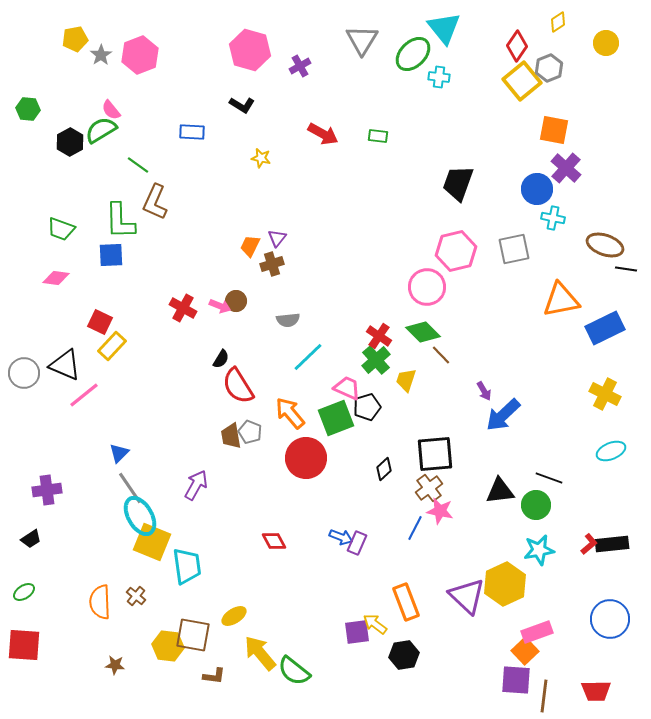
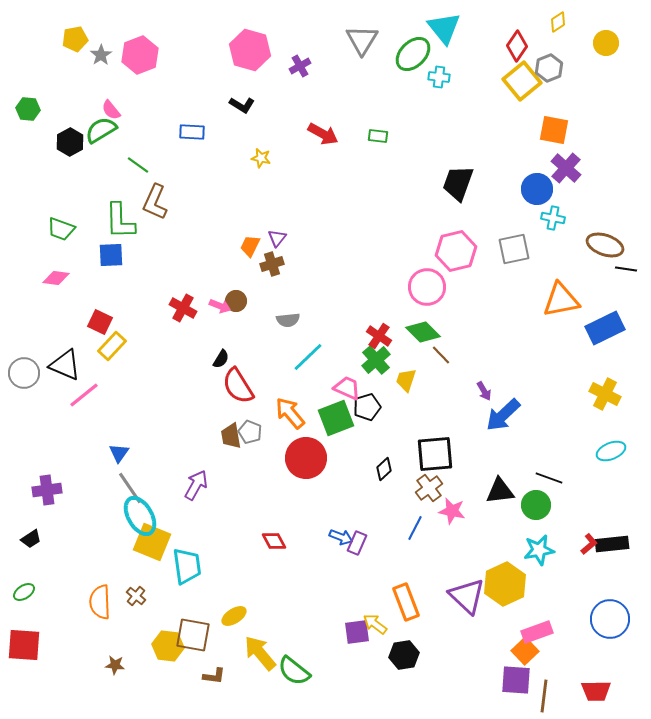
blue triangle at (119, 453): rotated 10 degrees counterclockwise
pink star at (440, 511): moved 12 px right
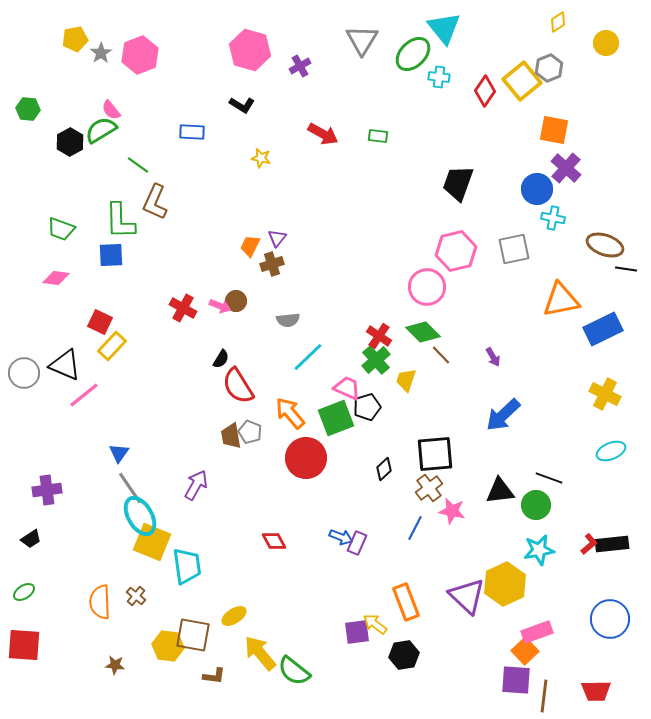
red diamond at (517, 46): moved 32 px left, 45 px down
gray star at (101, 55): moved 2 px up
blue rectangle at (605, 328): moved 2 px left, 1 px down
purple arrow at (484, 391): moved 9 px right, 34 px up
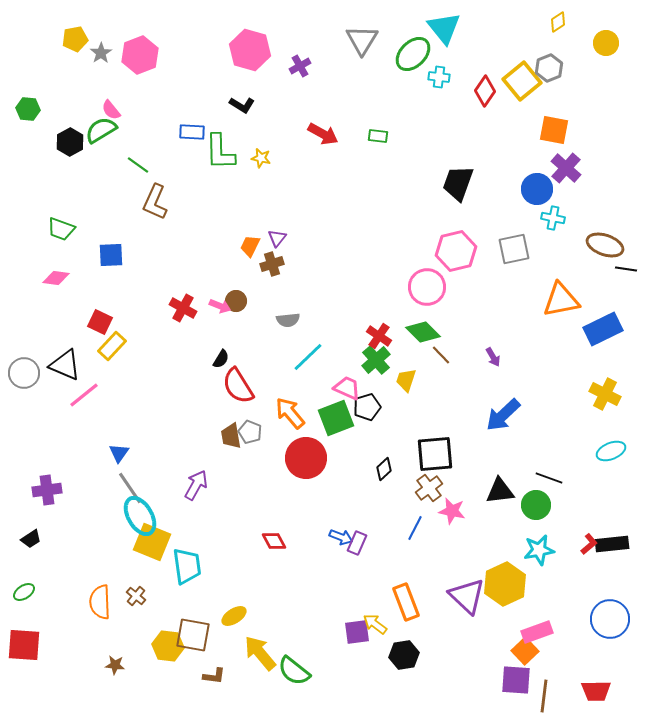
green L-shape at (120, 221): moved 100 px right, 69 px up
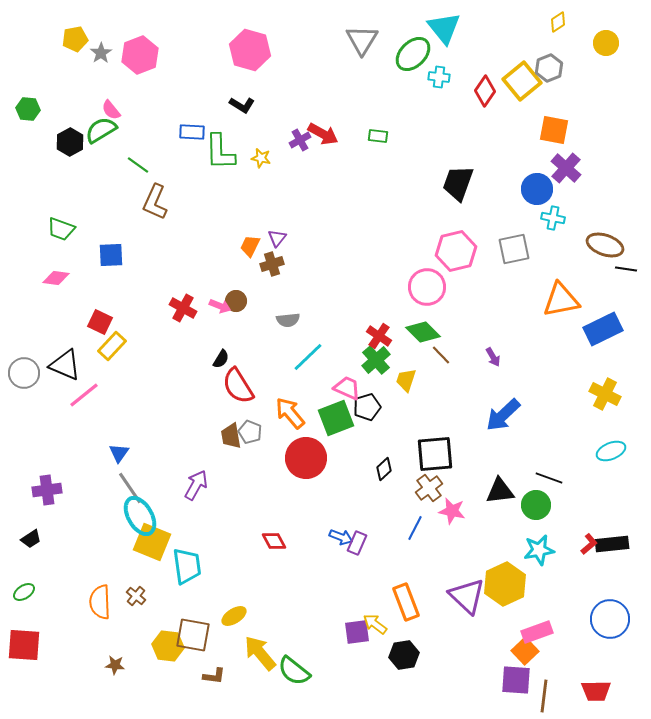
purple cross at (300, 66): moved 74 px down
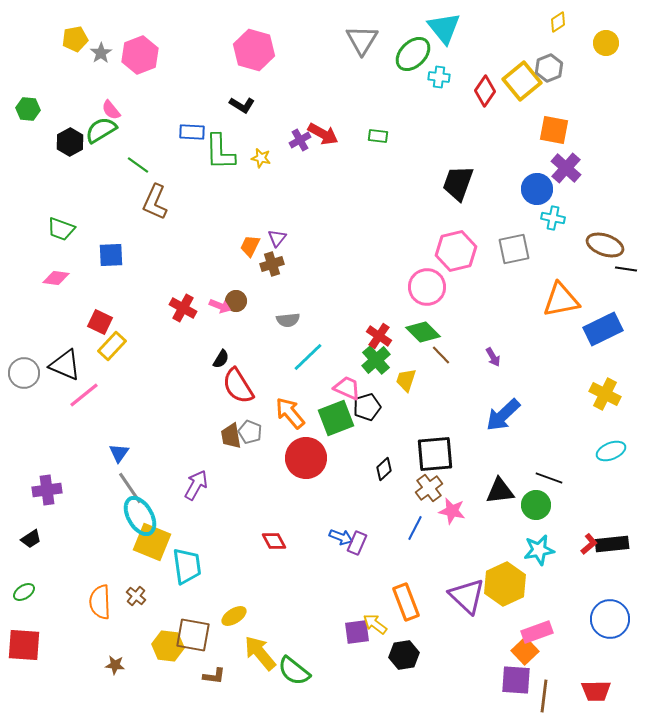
pink hexagon at (250, 50): moved 4 px right
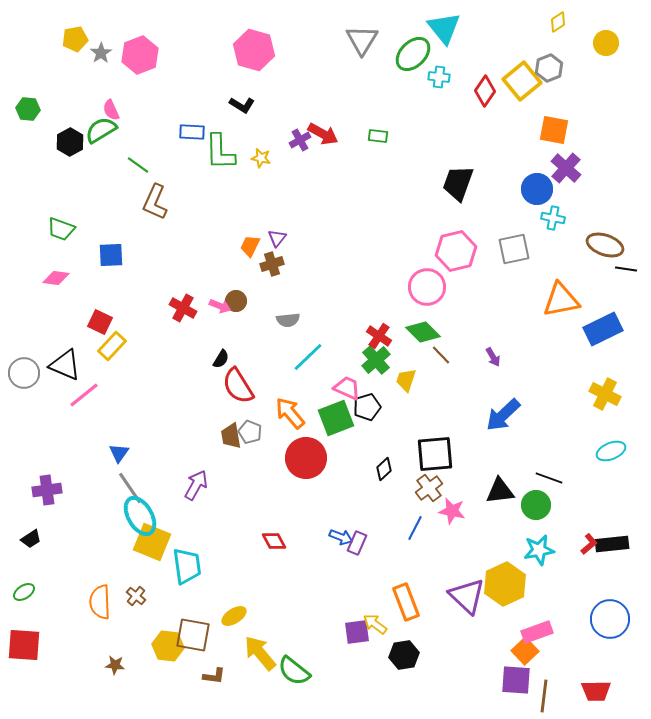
pink semicircle at (111, 110): rotated 15 degrees clockwise
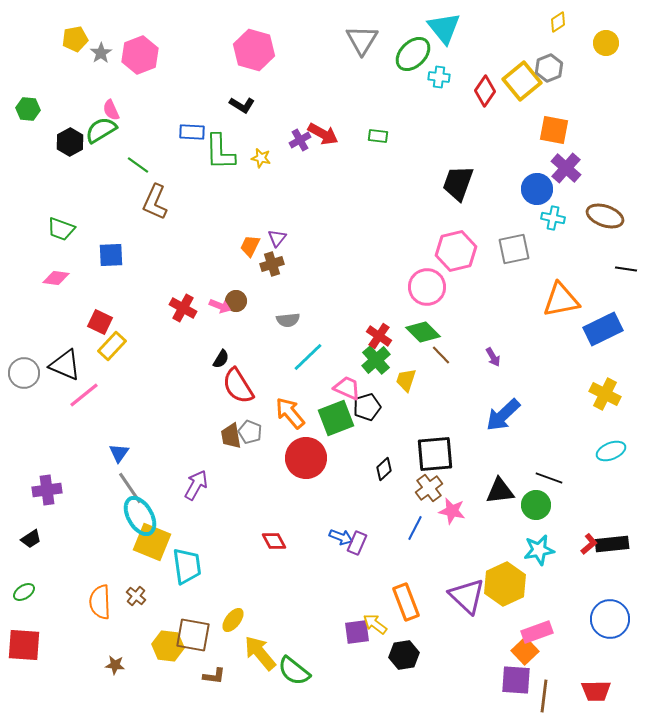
brown ellipse at (605, 245): moved 29 px up
yellow ellipse at (234, 616): moved 1 px left, 4 px down; rotated 20 degrees counterclockwise
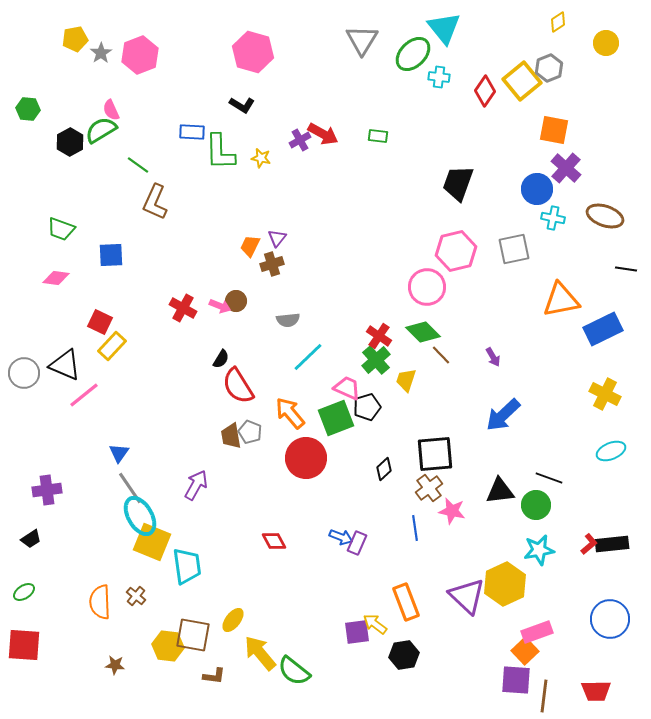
pink hexagon at (254, 50): moved 1 px left, 2 px down
blue line at (415, 528): rotated 35 degrees counterclockwise
